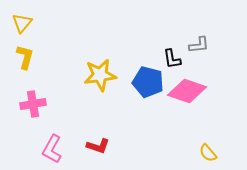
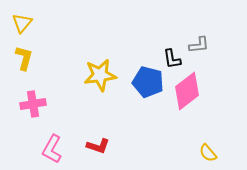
yellow L-shape: moved 1 px left, 1 px down
pink diamond: rotated 57 degrees counterclockwise
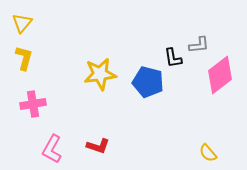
black L-shape: moved 1 px right, 1 px up
yellow star: moved 1 px up
pink diamond: moved 33 px right, 16 px up
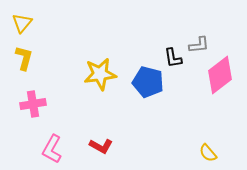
red L-shape: moved 3 px right; rotated 10 degrees clockwise
